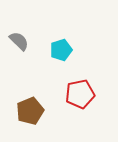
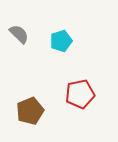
gray semicircle: moved 7 px up
cyan pentagon: moved 9 px up
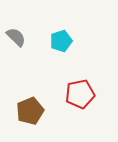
gray semicircle: moved 3 px left, 3 px down
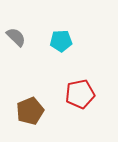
cyan pentagon: rotated 15 degrees clockwise
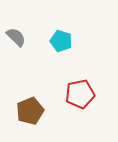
cyan pentagon: rotated 20 degrees clockwise
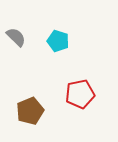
cyan pentagon: moved 3 px left
